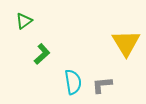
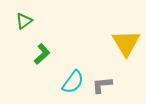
cyan semicircle: rotated 45 degrees clockwise
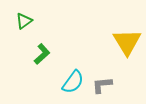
yellow triangle: moved 1 px right, 1 px up
